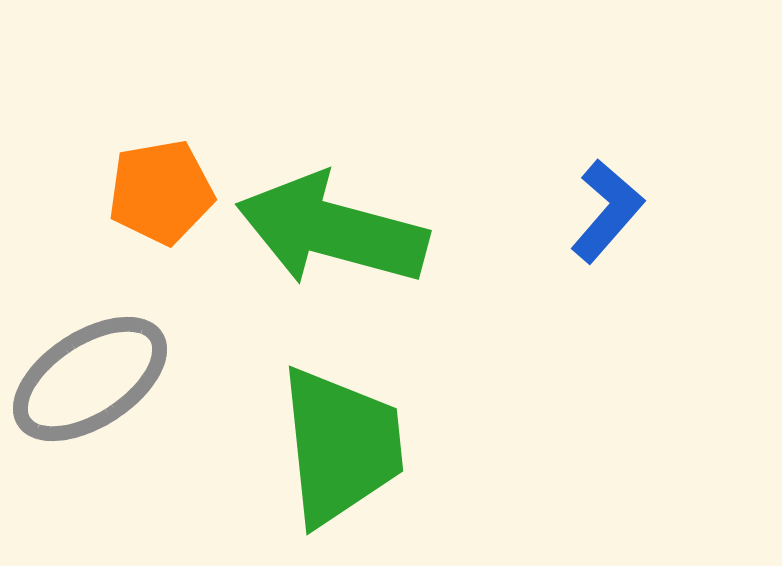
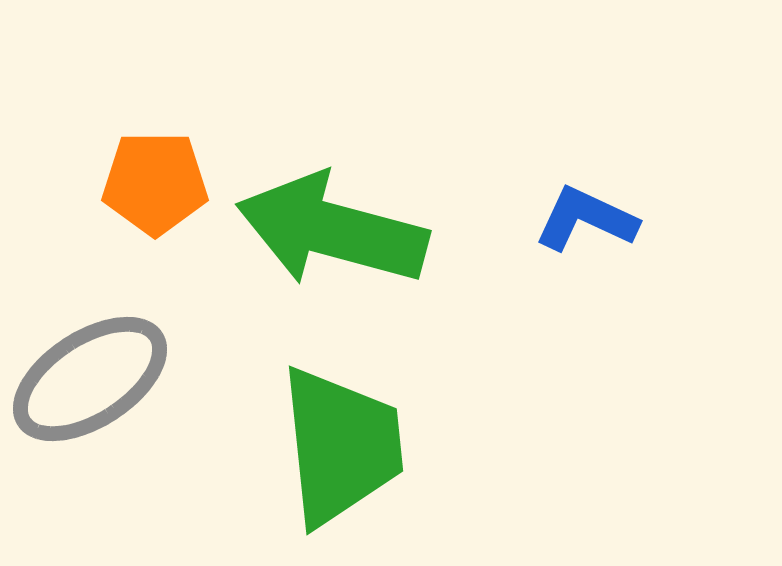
orange pentagon: moved 6 px left, 9 px up; rotated 10 degrees clockwise
blue L-shape: moved 21 px left, 8 px down; rotated 106 degrees counterclockwise
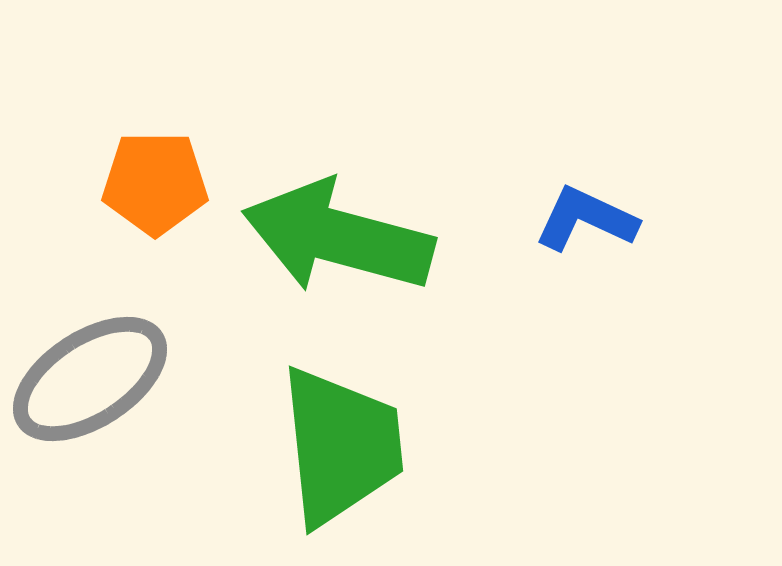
green arrow: moved 6 px right, 7 px down
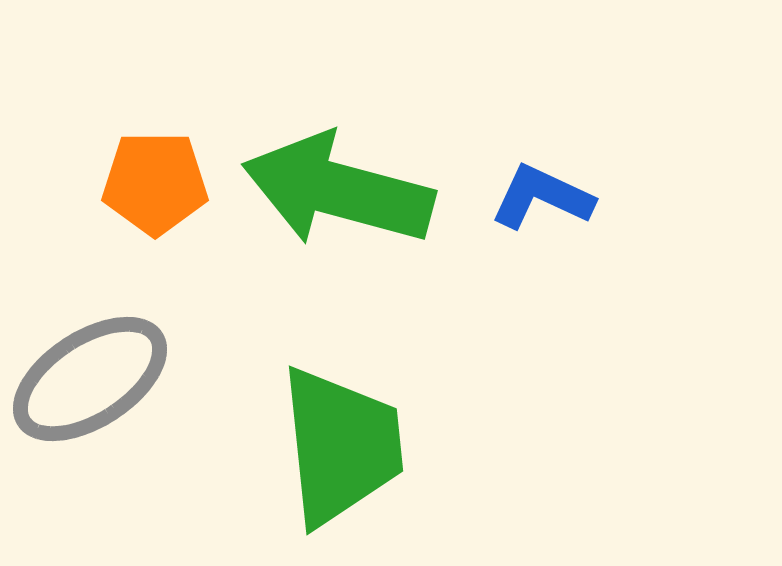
blue L-shape: moved 44 px left, 22 px up
green arrow: moved 47 px up
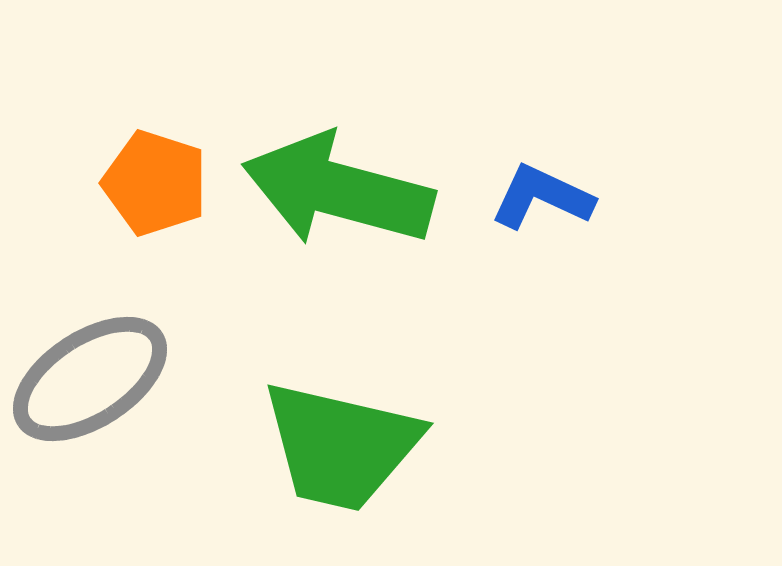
orange pentagon: rotated 18 degrees clockwise
green trapezoid: rotated 109 degrees clockwise
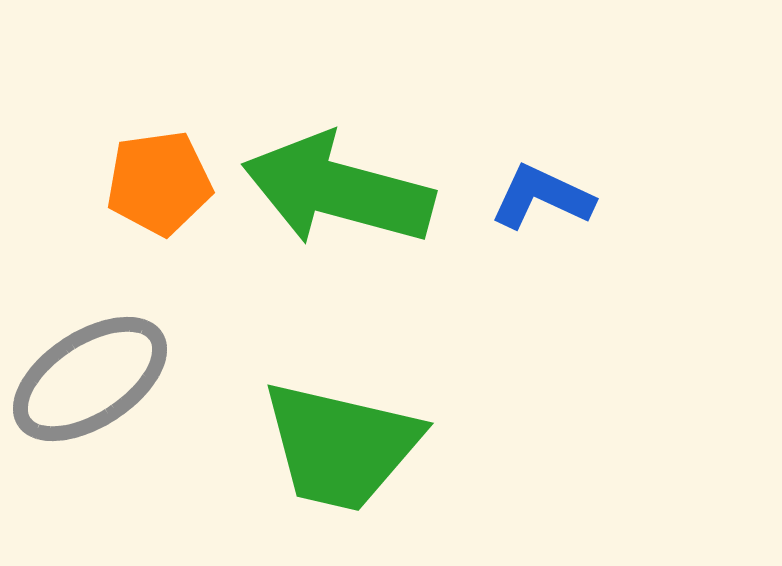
orange pentagon: moved 4 px right; rotated 26 degrees counterclockwise
